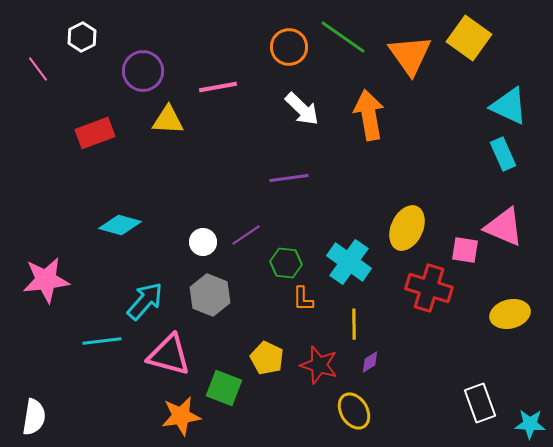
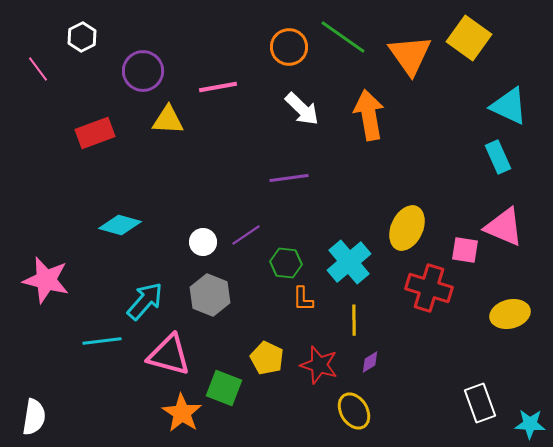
cyan rectangle at (503, 154): moved 5 px left, 3 px down
cyan cross at (349, 262): rotated 15 degrees clockwise
pink star at (46, 280): rotated 21 degrees clockwise
yellow line at (354, 324): moved 4 px up
orange star at (181, 416): moved 1 px right, 3 px up; rotated 30 degrees counterclockwise
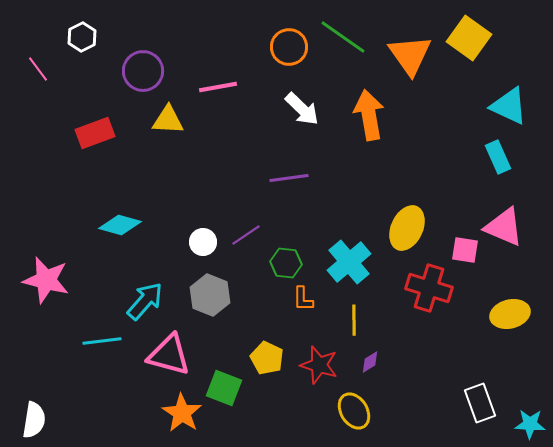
white semicircle at (34, 417): moved 3 px down
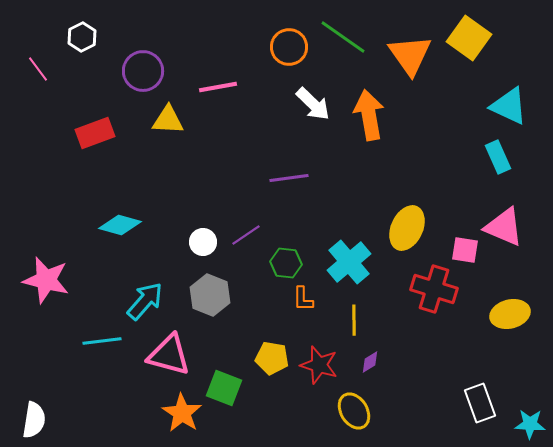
white arrow at (302, 109): moved 11 px right, 5 px up
red cross at (429, 288): moved 5 px right, 1 px down
yellow pentagon at (267, 358): moved 5 px right; rotated 16 degrees counterclockwise
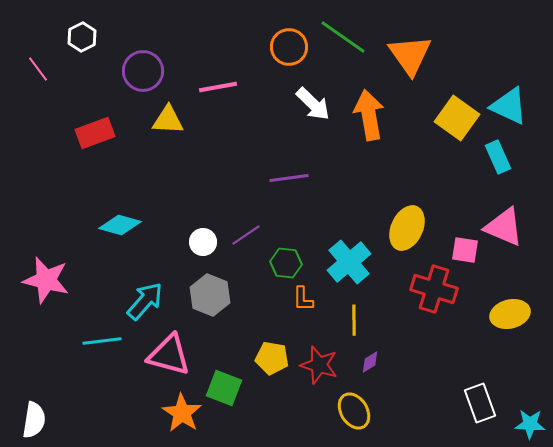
yellow square at (469, 38): moved 12 px left, 80 px down
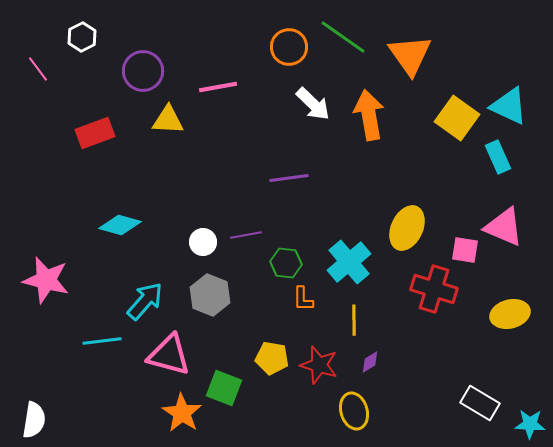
purple line at (246, 235): rotated 24 degrees clockwise
white rectangle at (480, 403): rotated 39 degrees counterclockwise
yellow ellipse at (354, 411): rotated 15 degrees clockwise
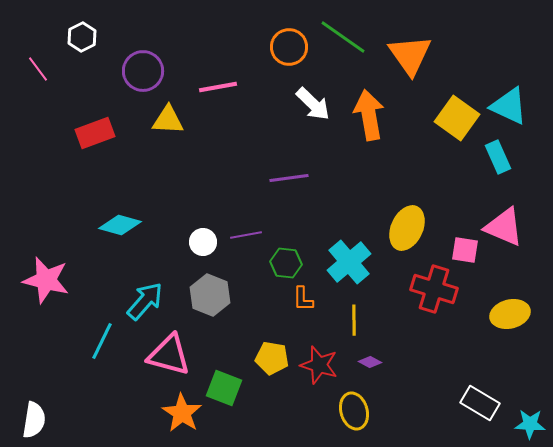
cyan line at (102, 341): rotated 57 degrees counterclockwise
purple diamond at (370, 362): rotated 60 degrees clockwise
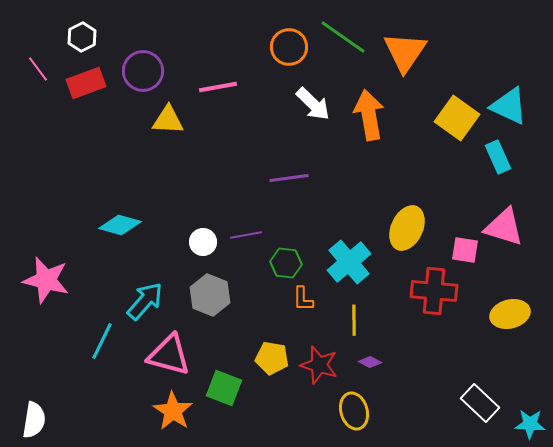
orange triangle at (410, 55): moved 5 px left, 3 px up; rotated 9 degrees clockwise
red rectangle at (95, 133): moved 9 px left, 50 px up
pink triangle at (504, 227): rotated 6 degrees counterclockwise
red cross at (434, 289): moved 2 px down; rotated 12 degrees counterclockwise
white rectangle at (480, 403): rotated 12 degrees clockwise
orange star at (182, 413): moved 9 px left, 2 px up
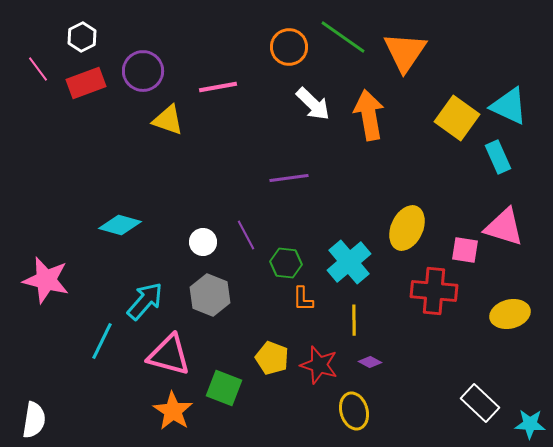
yellow triangle at (168, 120): rotated 16 degrees clockwise
purple line at (246, 235): rotated 72 degrees clockwise
yellow pentagon at (272, 358): rotated 12 degrees clockwise
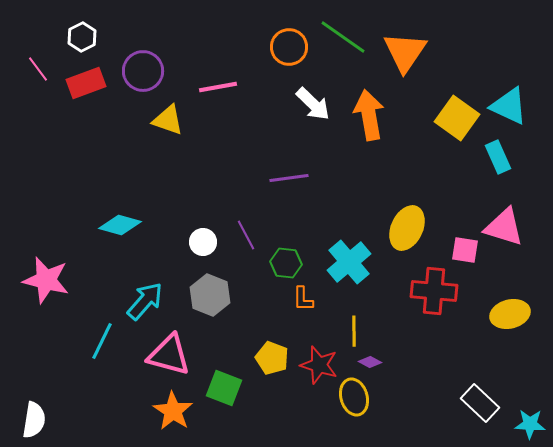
yellow line at (354, 320): moved 11 px down
yellow ellipse at (354, 411): moved 14 px up
